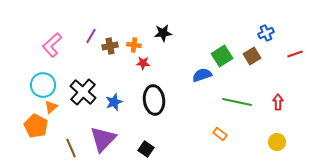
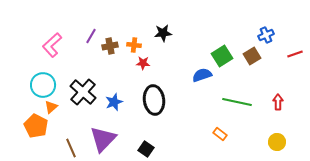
blue cross: moved 2 px down
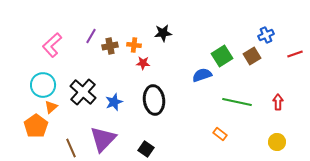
orange pentagon: rotated 10 degrees clockwise
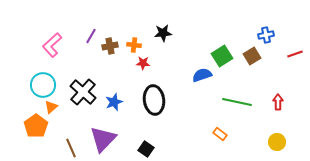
blue cross: rotated 14 degrees clockwise
